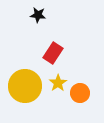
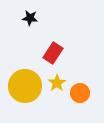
black star: moved 8 px left, 3 px down
yellow star: moved 1 px left
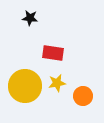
red rectangle: rotated 65 degrees clockwise
yellow star: rotated 24 degrees clockwise
orange circle: moved 3 px right, 3 px down
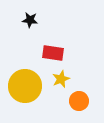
black star: moved 2 px down
yellow star: moved 4 px right, 4 px up; rotated 12 degrees counterclockwise
orange circle: moved 4 px left, 5 px down
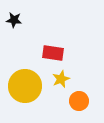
black star: moved 16 px left
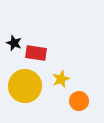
black star: moved 23 px down; rotated 14 degrees clockwise
red rectangle: moved 17 px left
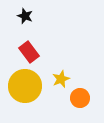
black star: moved 11 px right, 27 px up
red rectangle: moved 7 px left, 1 px up; rotated 45 degrees clockwise
orange circle: moved 1 px right, 3 px up
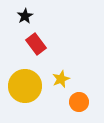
black star: rotated 21 degrees clockwise
red rectangle: moved 7 px right, 8 px up
orange circle: moved 1 px left, 4 px down
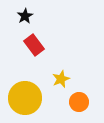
red rectangle: moved 2 px left, 1 px down
yellow circle: moved 12 px down
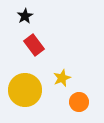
yellow star: moved 1 px right, 1 px up
yellow circle: moved 8 px up
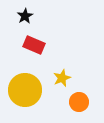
red rectangle: rotated 30 degrees counterclockwise
